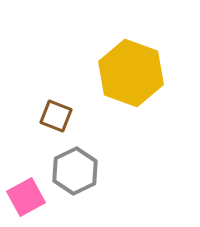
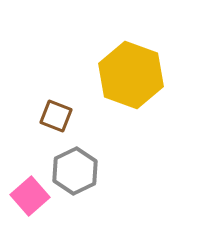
yellow hexagon: moved 2 px down
pink square: moved 4 px right, 1 px up; rotated 12 degrees counterclockwise
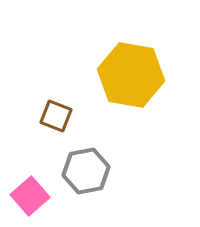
yellow hexagon: rotated 10 degrees counterclockwise
gray hexagon: moved 11 px right; rotated 15 degrees clockwise
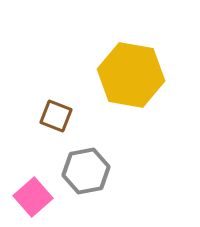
pink square: moved 3 px right, 1 px down
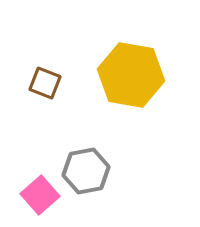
brown square: moved 11 px left, 33 px up
pink square: moved 7 px right, 2 px up
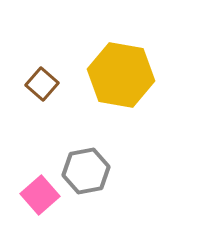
yellow hexagon: moved 10 px left
brown square: moved 3 px left, 1 px down; rotated 20 degrees clockwise
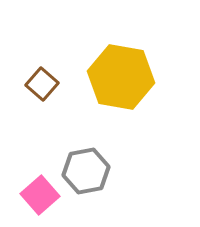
yellow hexagon: moved 2 px down
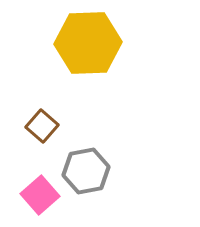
yellow hexagon: moved 33 px left, 34 px up; rotated 12 degrees counterclockwise
brown square: moved 42 px down
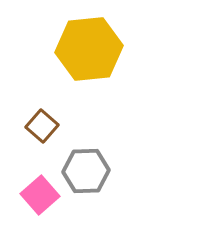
yellow hexagon: moved 1 px right, 6 px down; rotated 4 degrees counterclockwise
gray hexagon: rotated 9 degrees clockwise
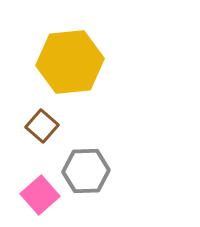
yellow hexagon: moved 19 px left, 13 px down
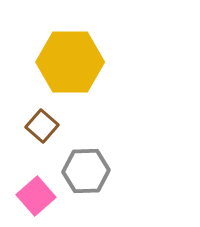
yellow hexagon: rotated 6 degrees clockwise
pink square: moved 4 px left, 1 px down
